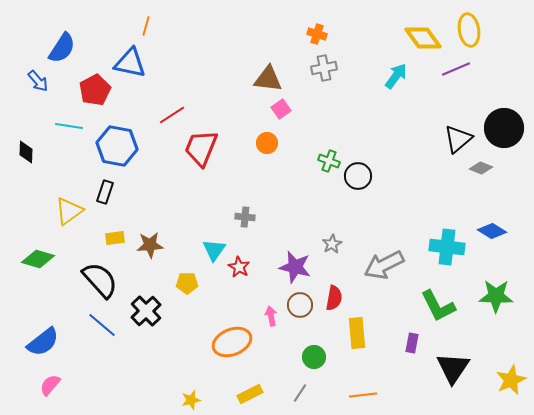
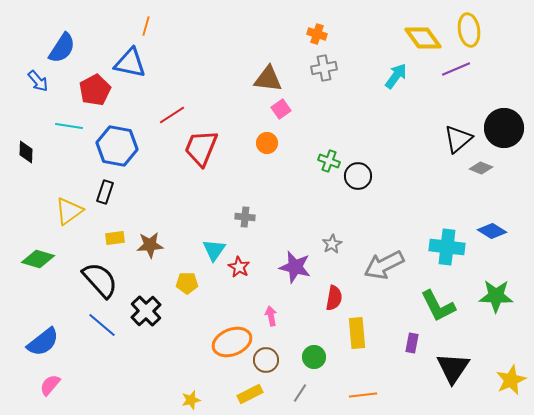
brown circle at (300, 305): moved 34 px left, 55 px down
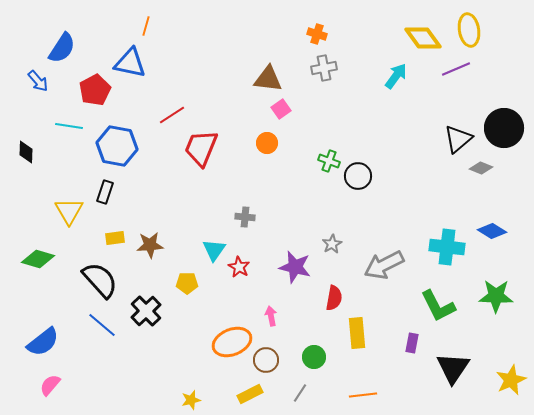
yellow triangle at (69, 211): rotated 24 degrees counterclockwise
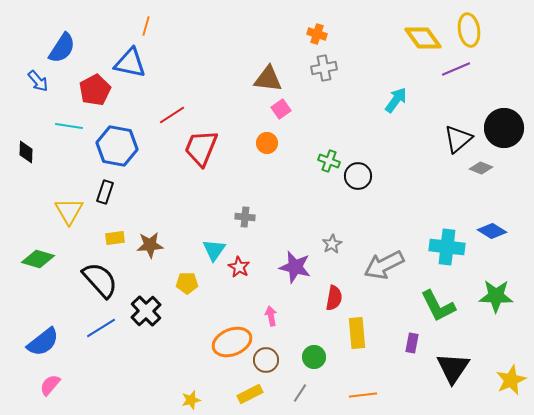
cyan arrow at (396, 76): moved 24 px down
blue line at (102, 325): moved 1 px left, 3 px down; rotated 72 degrees counterclockwise
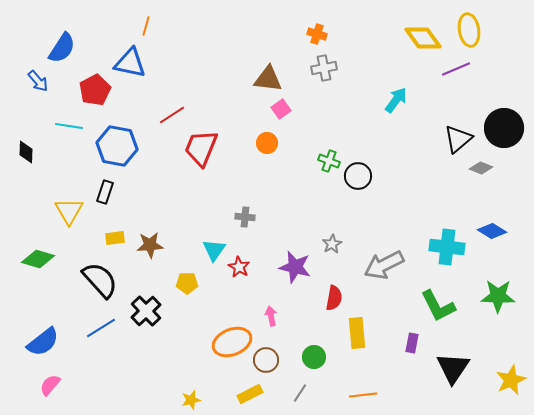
green star at (496, 296): moved 2 px right
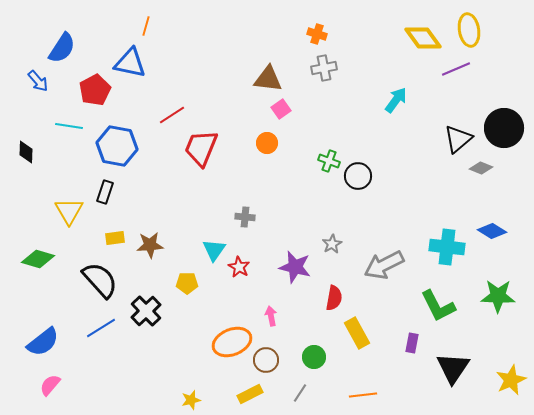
yellow rectangle at (357, 333): rotated 24 degrees counterclockwise
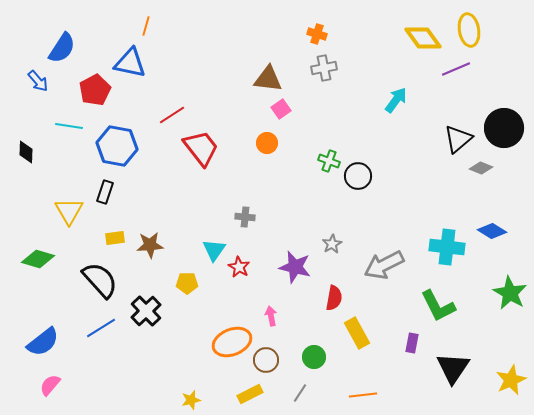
red trapezoid at (201, 148): rotated 120 degrees clockwise
green star at (498, 296): moved 12 px right, 3 px up; rotated 28 degrees clockwise
